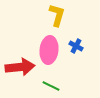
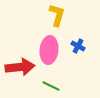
blue cross: moved 2 px right
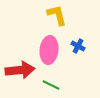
yellow L-shape: rotated 30 degrees counterclockwise
red arrow: moved 3 px down
green line: moved 1 px up
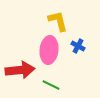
yellow L-shape: moved 1 px right, 6 px down
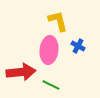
red arrow: moved 1 px right, 2 px down
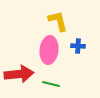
blue cross: rotated 24 degrees counterclockwise
red arrow: moved 2 px left, 2 px down
green line: moved 1 px up; rotated 12 degrees counterclockwise
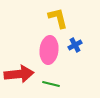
yellow L-shape: moved 3 px up
blue cross: moved 3 px left, 1 px up; rotated 32 degrees counterclockwise
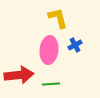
red arrow: moved 1 px down
green line: rotated 18 degrees counterclockwise
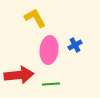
yellow L-shape: moved 23 px left; rotated 15 degrees counterclockwise
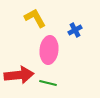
blue cross: moved 15 px up
green line: moved 3 px left, 1 px up; rotated 18 degrees clockwise
